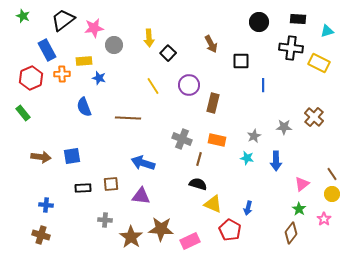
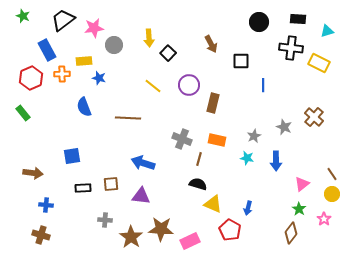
yellow line at (153, 86): rotated 18 degrees counterclockwise
gray star at (284, 127): rotated 21 degrees clockwise
brown arrow at (41, 157): moved 8 px left, 16 px down
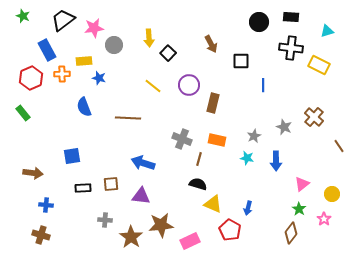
black rectangle at (298, 19): moved 7 px left, 2 px up
yellow rectangle at (319, 63): moved 2 px down
brown line at (332, 174): moved 7 px right, 28 px up
brown star at (161, 229): moved 4 px up; rotated 10 degrees counterclockwise
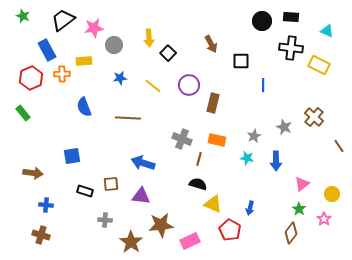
black circle at (259, 22): moved 3 px right, 1 px up
cyan triangle at (327, 31): rotated 40 degrees clockwise
blue star at (99, 78): moved 21 px right; rotated 24 degrees counterclockwise
black rectangle at (83, 188): moved 2 px right, 3 px down; rotated 21 degrees clockwise
blue arrow at (248, 208): moved 2 px right
brown star at (131, 237): moved 5 px down
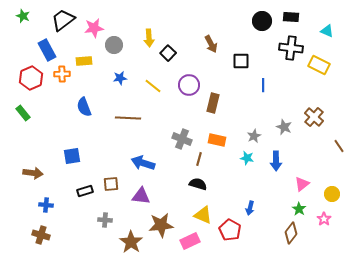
black rectangle at (85, 191): rotated 35 degrees counterclockwise
yellow triangle at (213, 204): moved 10 px left, 11 px down
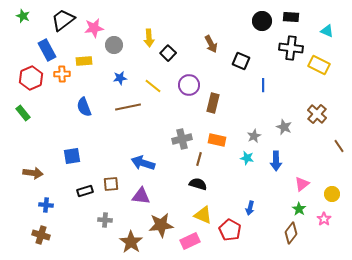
black square at (241, 61): rotated 24 degrees clockwise
brown cross at (314, 117): moved 3 px right, 3 px up
brown line at (128, 118): moved 11 px up; rotated 15 degrees counterclockwise
gray cross at (182, 139): rotated 36 degrees counterclockwise
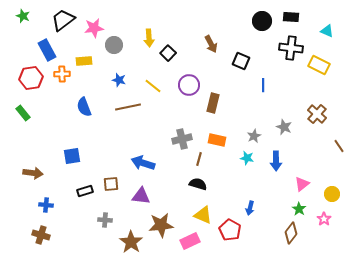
red hexagon at (31, 78): rotated 15 degrees clockwise
blue star at (120, 78): moved 1 px left, 2 px down; rotated 24 degrees clockwise
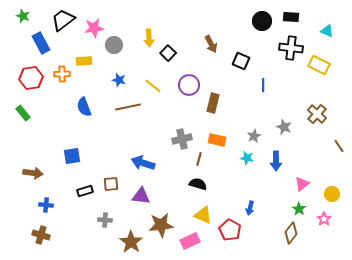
blue rectangle at (47, 50): moved 6 px left, 7 px up
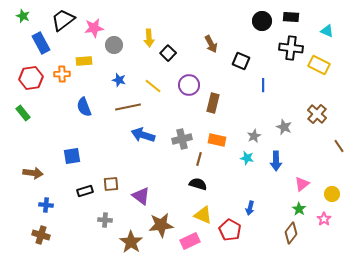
blue arrow at (143, 163): moved 28 px up
purple triangle at (141, 196): rotated 30 degrees clockwise
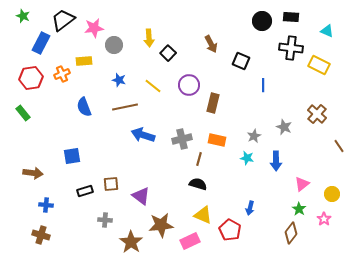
blue rectangle at (41, 43): rotated 55 degrees clockwise
orange cross at (62, 74): rotated 21 degrees counterclockwise
brown line at (128, 107): moved 3 px left
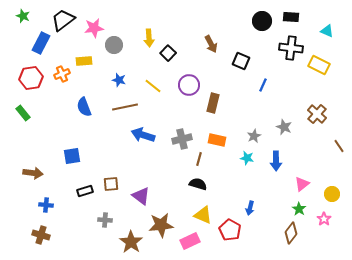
blue line at (263, 85): rotated 24 degrees clockwise
